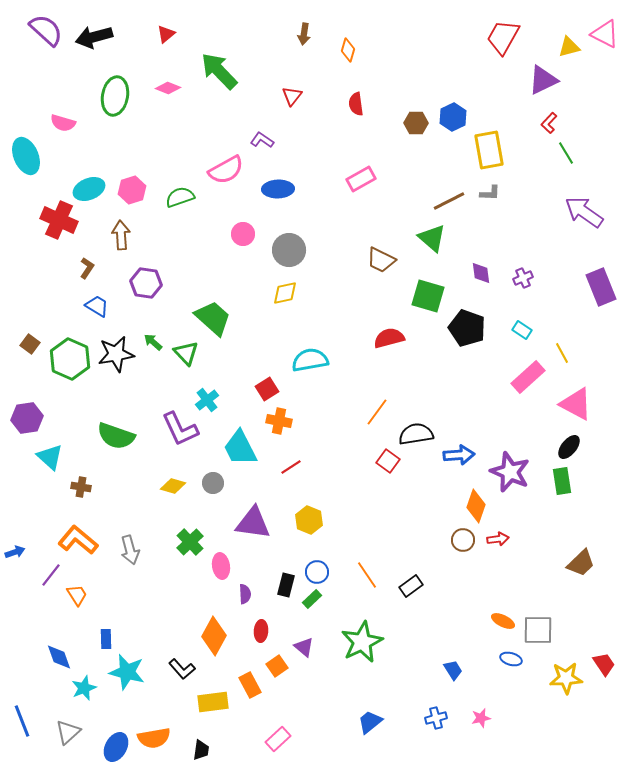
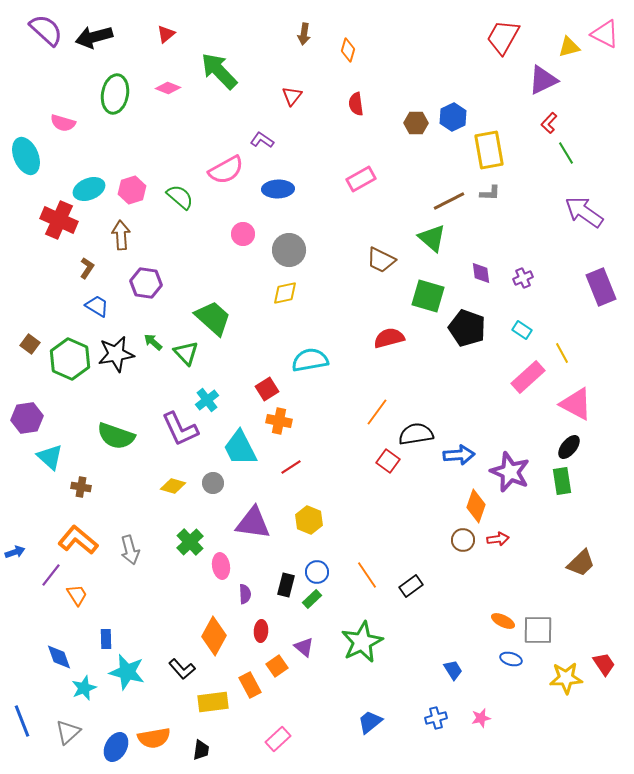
green ellipse at (115, 96): moved 2 px up
green semicircle at (180, 197): rotated 60 degrees clockwise
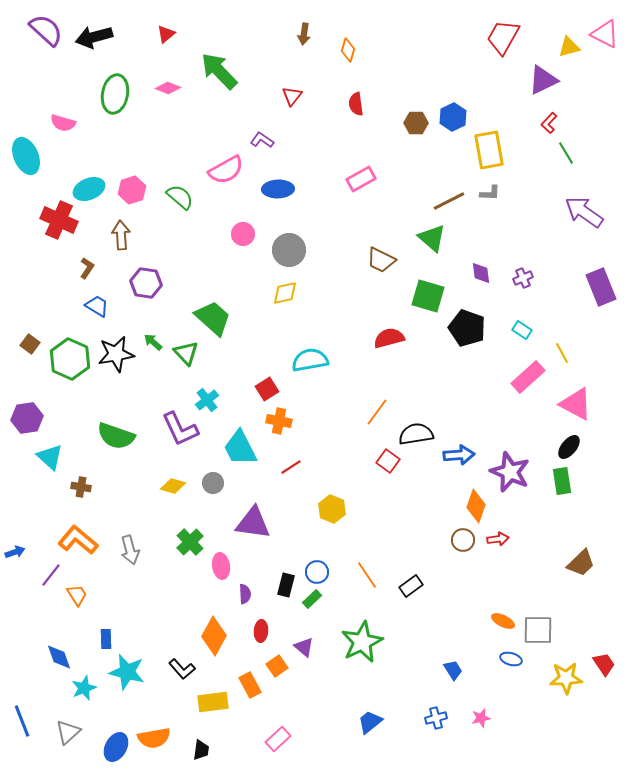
yellow hexagon at (309, 520): moved 23 px right, 11 px up
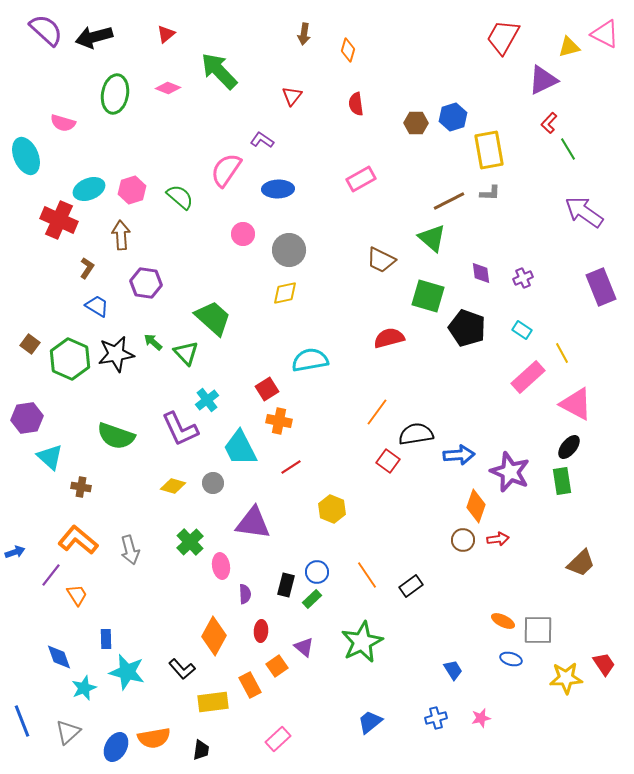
blue hexagon at (453, 117): rotated 8 degrees clockwise
green line at (566, 153): moved 2 px right, 4 px up
pink semicircle at (226, 170): rotated 153 degrees clockwise
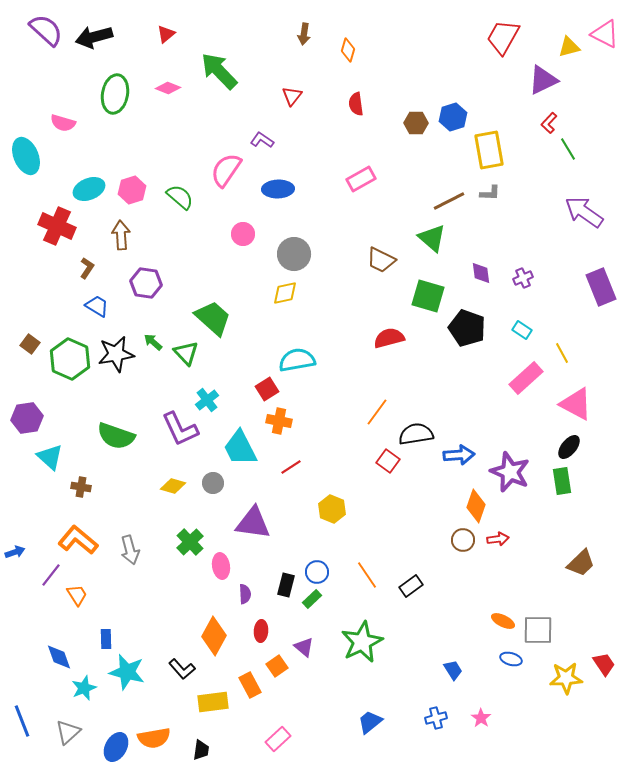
red cross at (59, 220): moved 2 px left, 6 px down
gray circle at (289, 250): moved 5 px right, 4 px down
cyan semicircle at (310, 360): moved 13 px left
pink rectangle at (528, 377): moved 2 px left, 1 px down
pink star at (481, 718): rotated 24 degrees counterclockwise
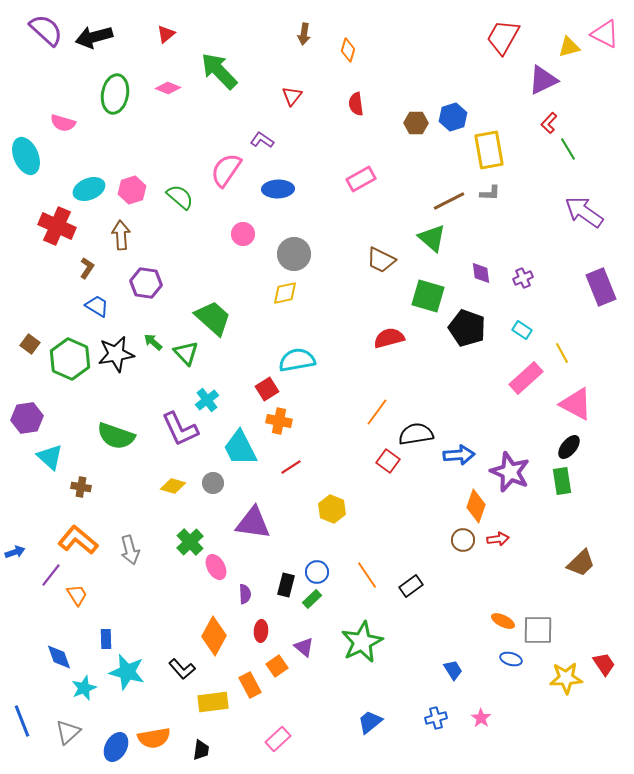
pink ellipse at (221, 566): moved 5 px left, 1 px down; rotated 20 degrees counterclockwise
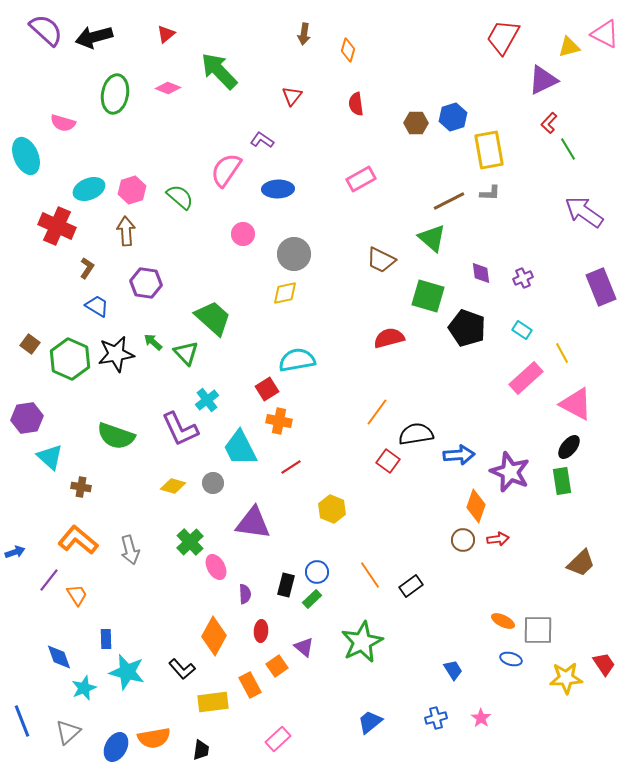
brown arrow at (121, 235): moved 5 px right, 4 px up
purple line at (51, 575): moved 2 px left, 5 px down
orange line at (367, 575): moved 3 px right
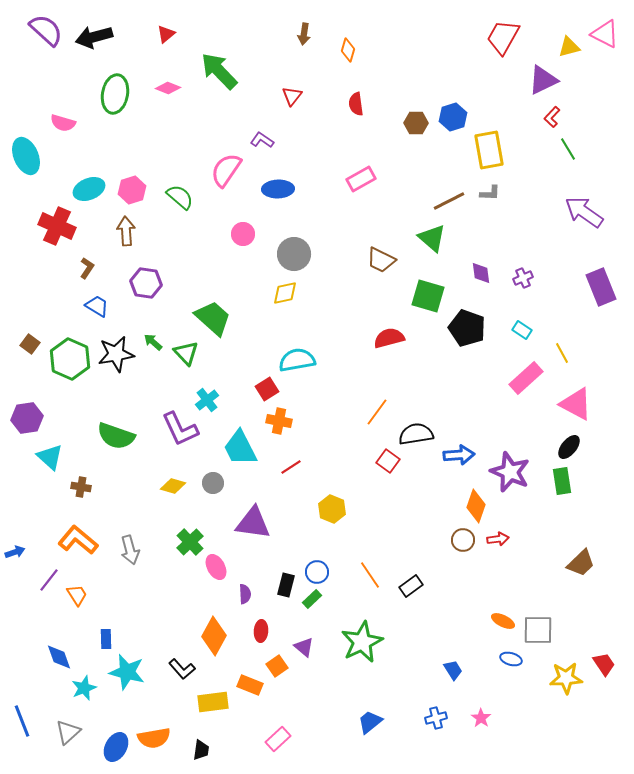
red L-shape at (549, 123): moved 3 px right, 6 px up
orange rectangle at (250, 685): rotated 40 degrees counterclockwise
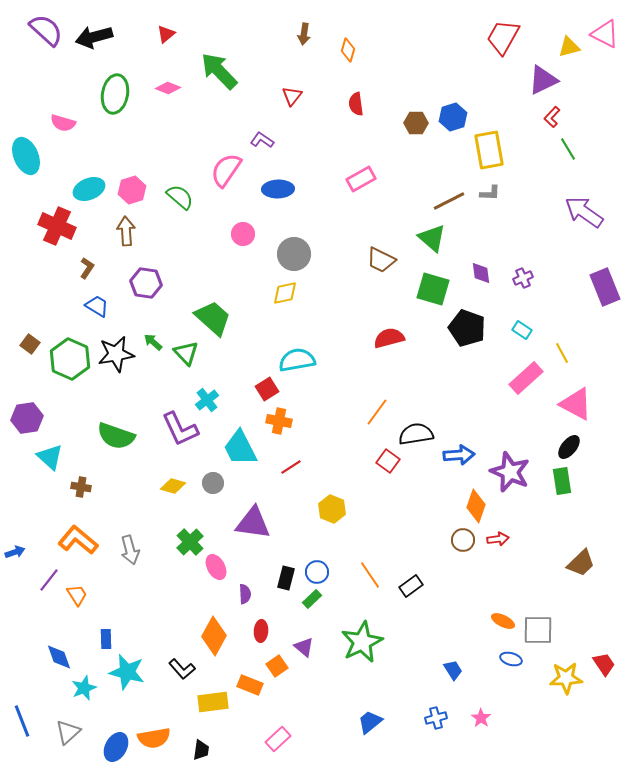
purple rectangle at (601, 287): moved 4 px right
green square at (428, 296): moved 5 px right, 7 px up
black rectangle at (286, 585): moved 7 px up
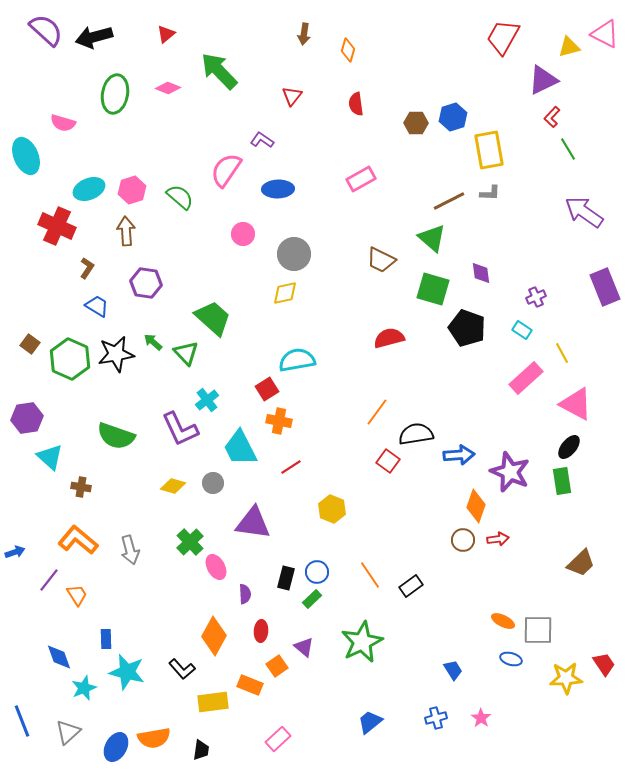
purple cross at (523, 278): moved 13 px right, 19 px down
